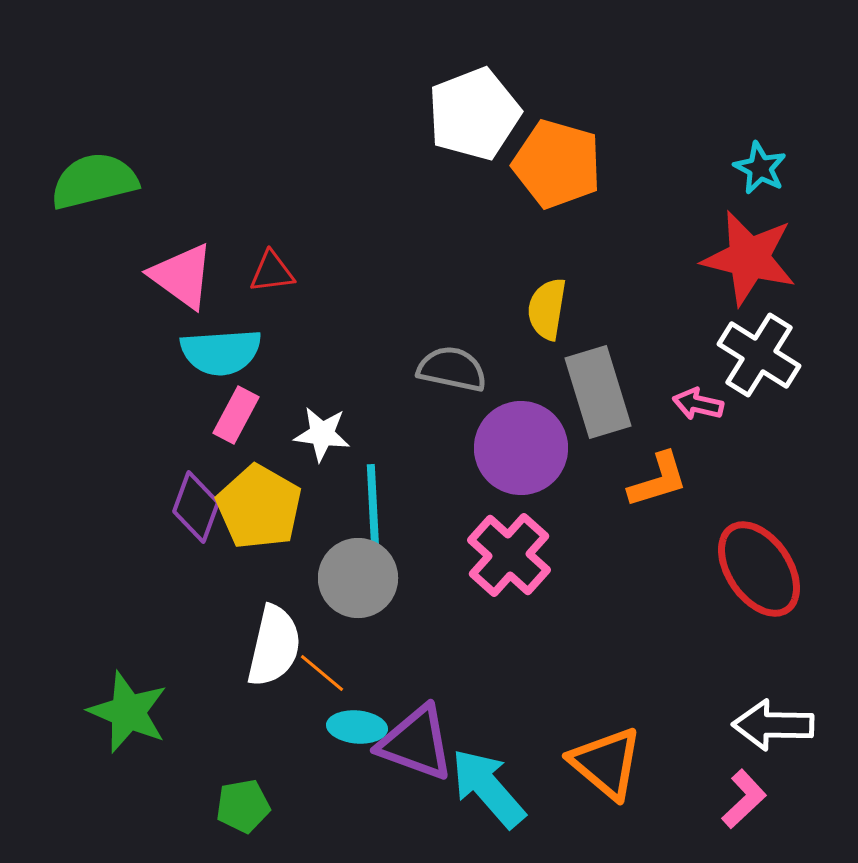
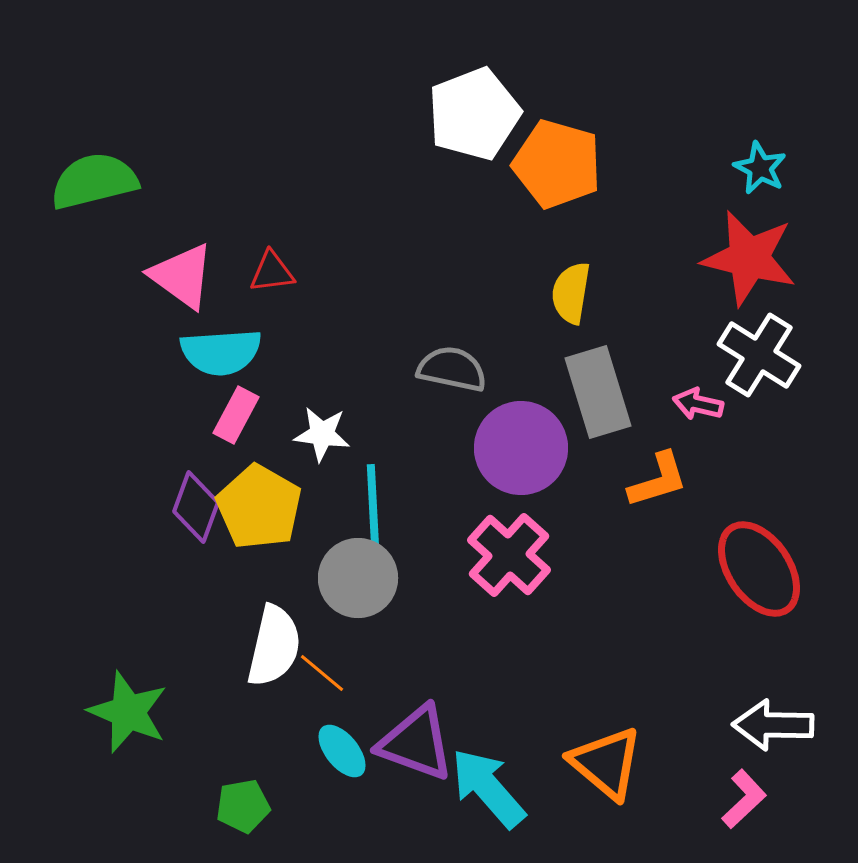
yellow semicircle: moved 24 px right, 16 px up
cyan ellipse: moved 15 px left, 24 px down; rotated 46 degrees clockwise
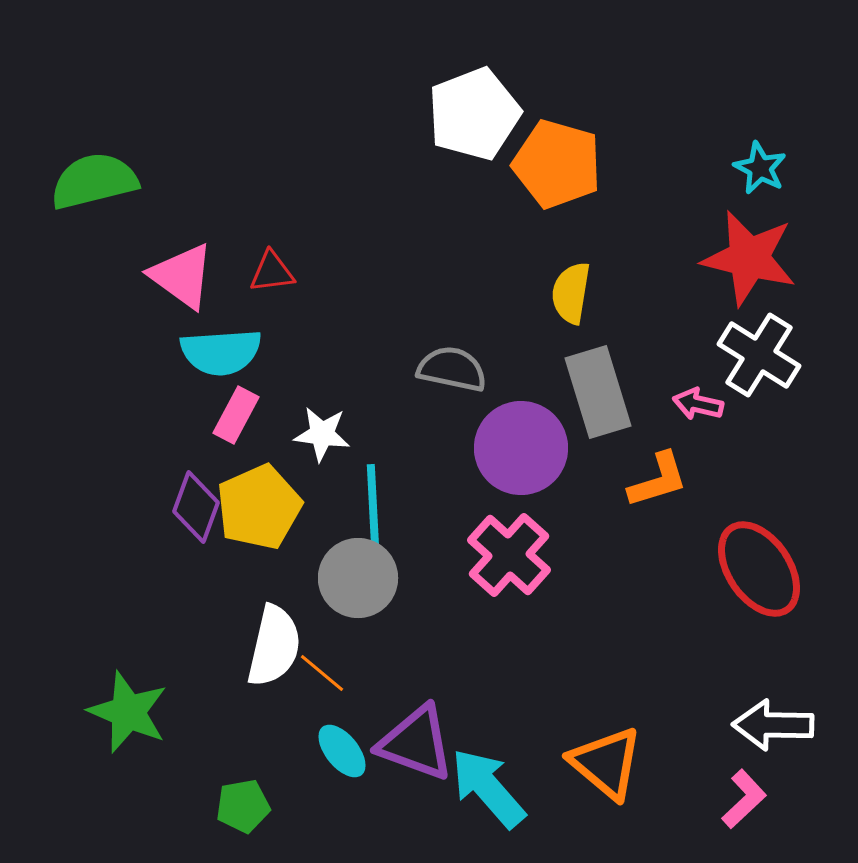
yellow pentagon: rotated 18 degrees clockwise
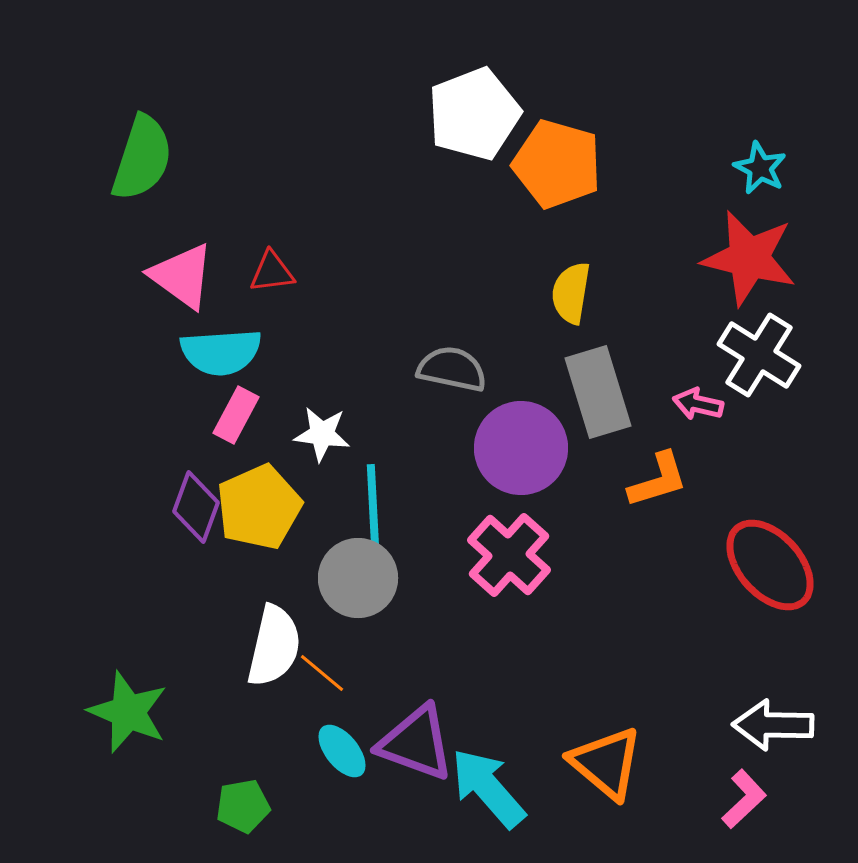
green semicircle: moved 48 px right, 23 px up; rotated 122 degrees clockwise
red ellipse: moved 11 px right, 4 px up; rotated 8 degrees counterclockwise
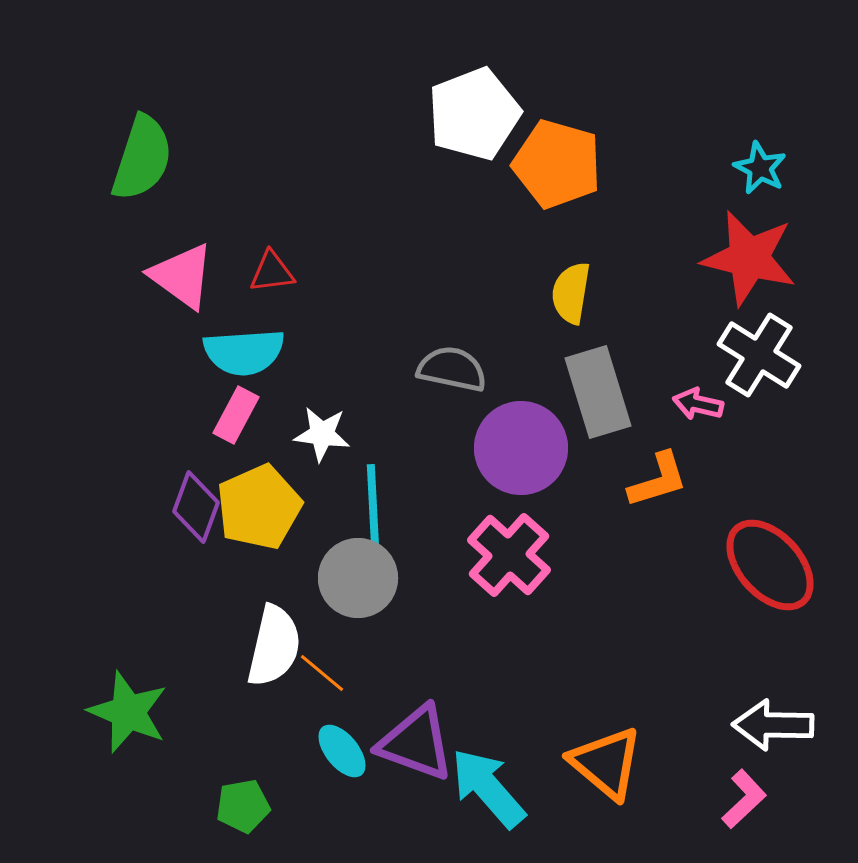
cyan semicircle: moved 23 px right
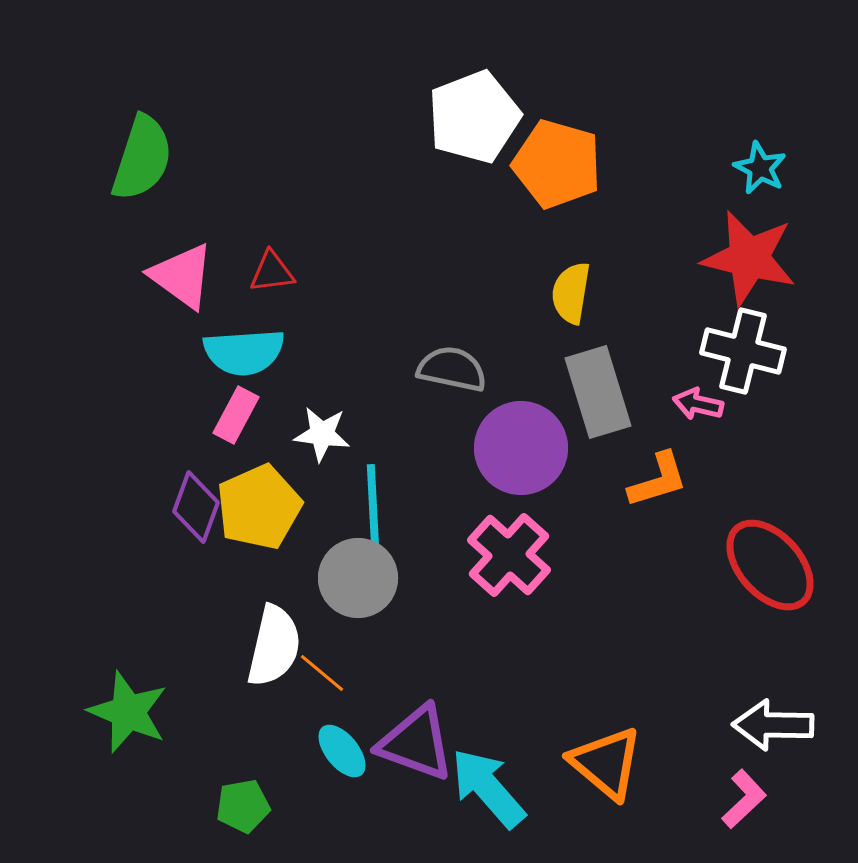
white pentagon: moved 3 px down
white cross: moved 16 px left, 4 px up; rotated 18 degrees counterclockwise
